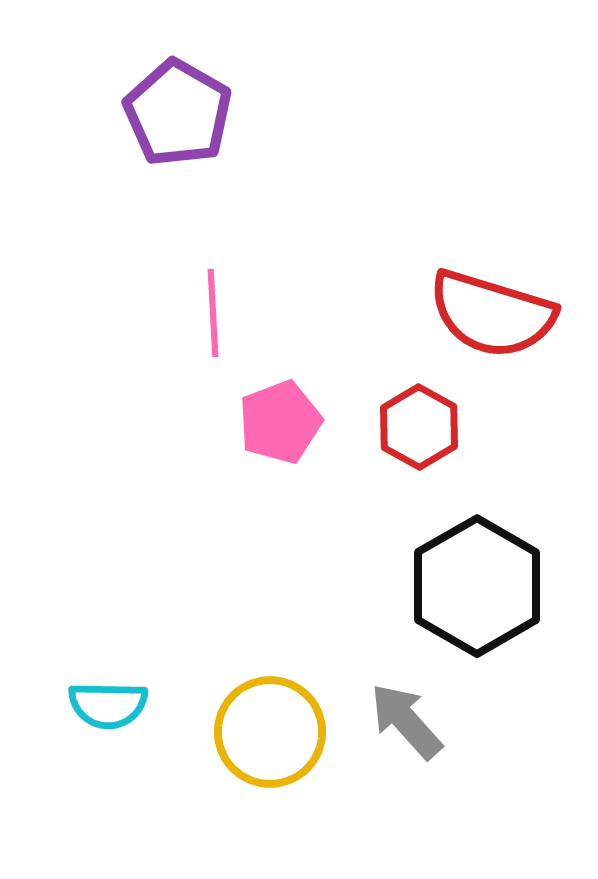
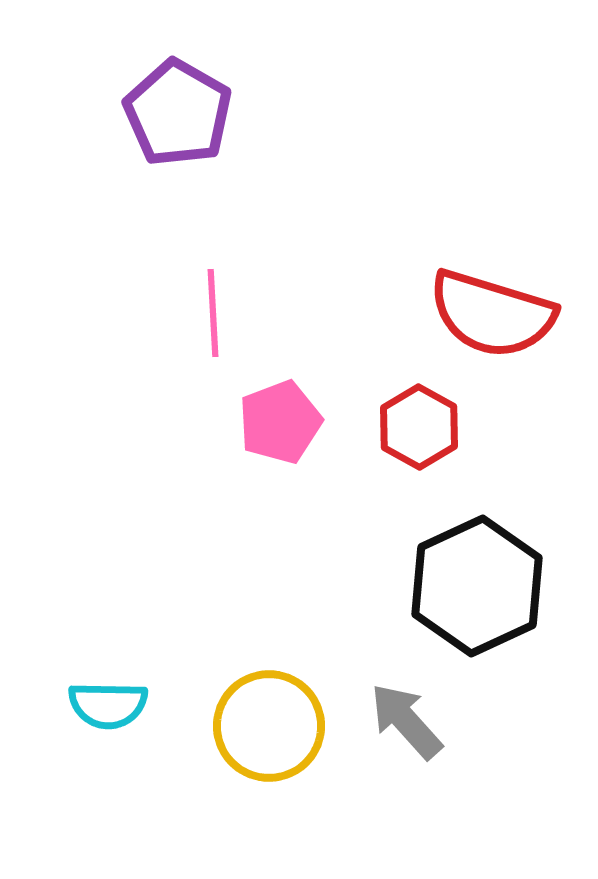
black hexagon: rotated 5 degrees clockwise
yellow circle: moved 1 px left, 6 px up
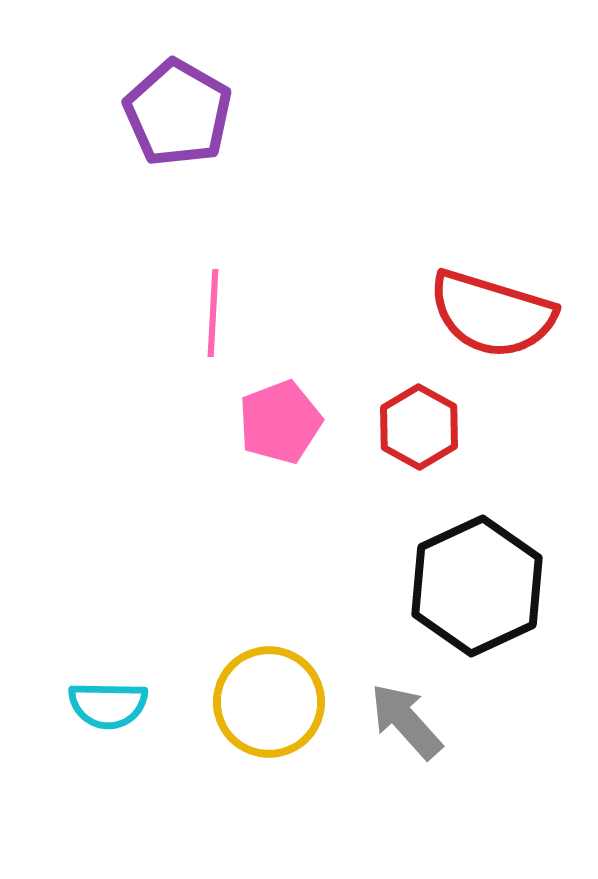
pink line: rotated 6 degrees clockwise
yellow circle: moved 24 px up
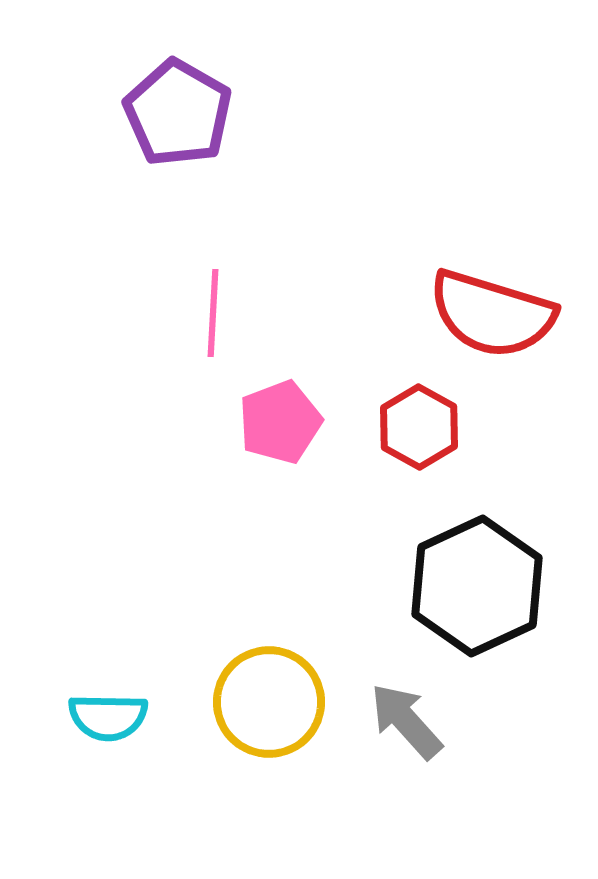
cyan semicircle: moved 12 px down
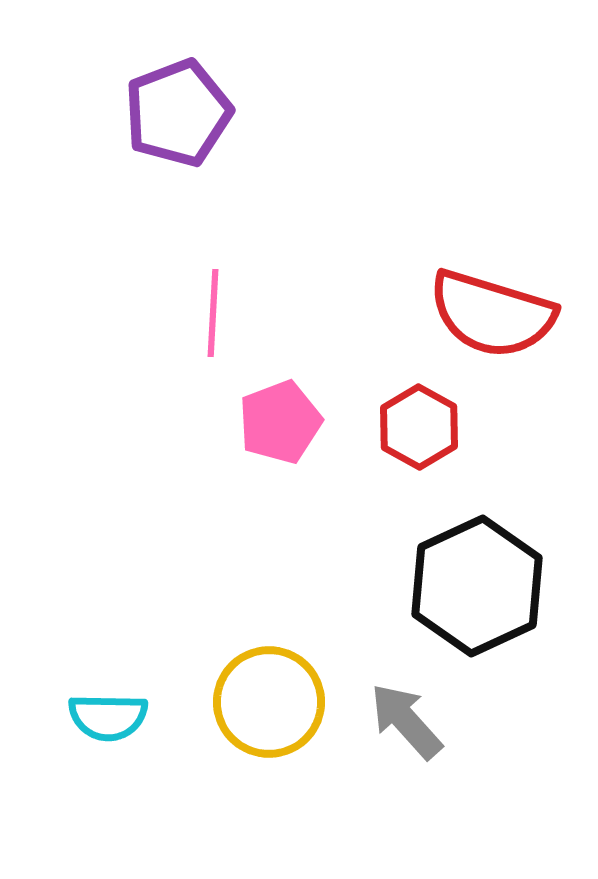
purple pentagon: rotated 21 degrees clockwise
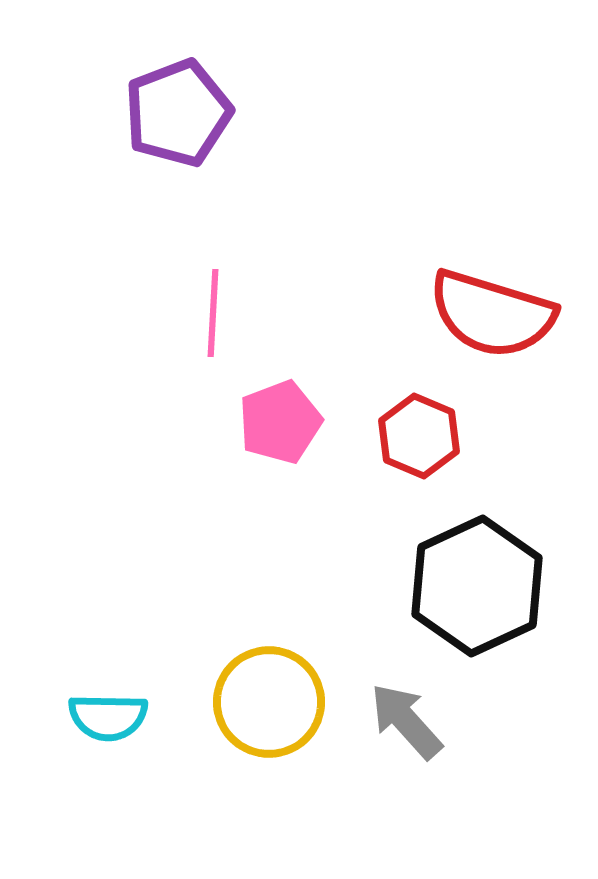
red hexagon: moved 9 px down; rotated 6 degrees counterclockwise
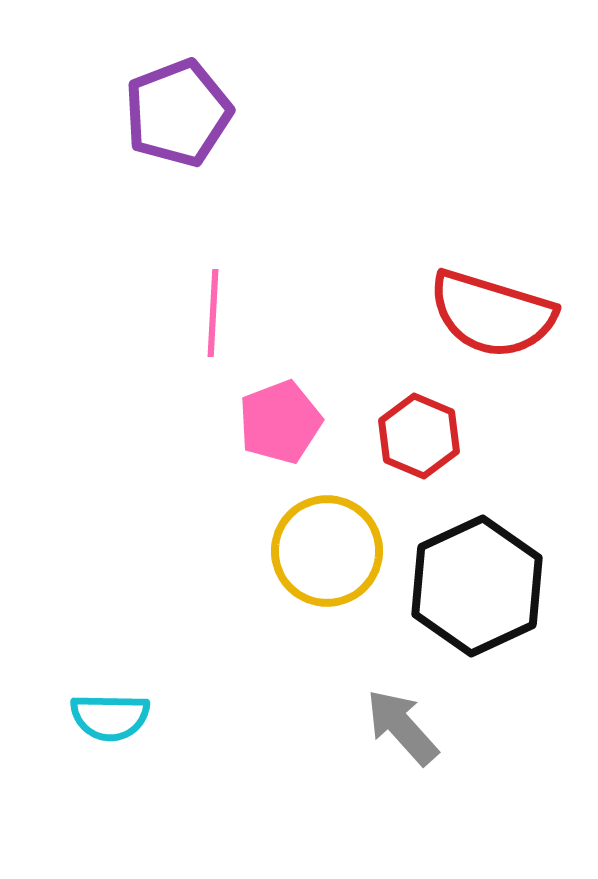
yellow circle: moved 58 px right, 151 px up
cyan semicircle: moved 2 px right
gray arrow: moved 4 px left, 6 px down
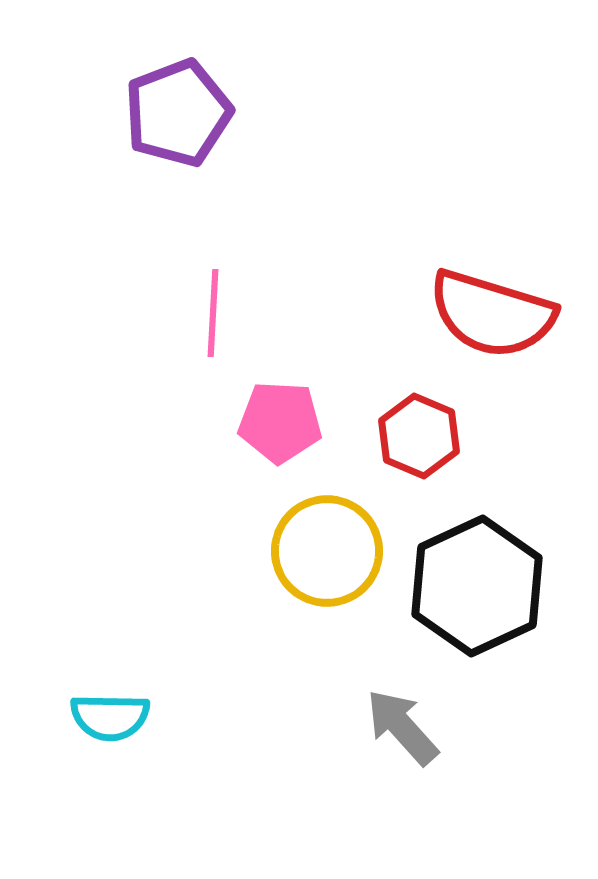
pink pentagon: rotated 24 degrees clockwise
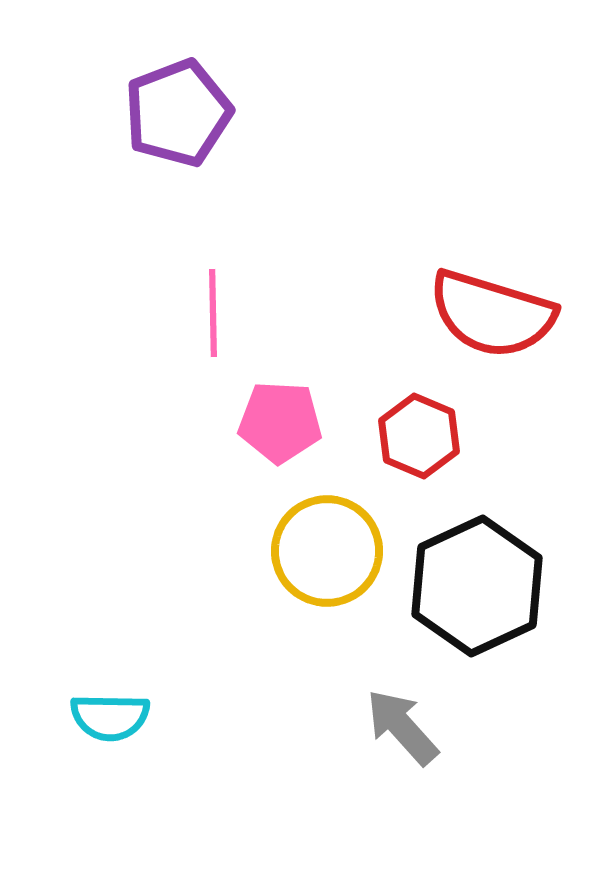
pink line: rotated 4 degrees counterclockwise
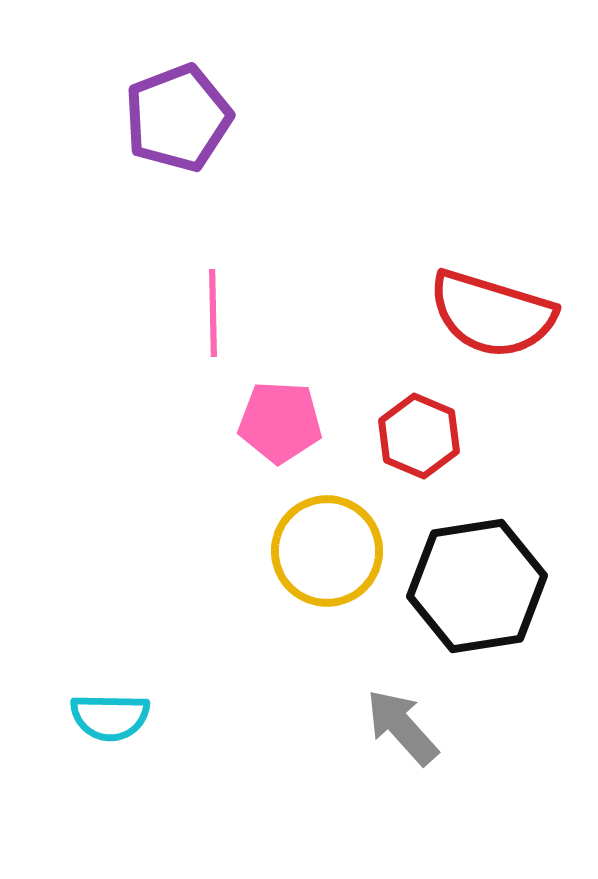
purple pentagon: moved 5 px down
black hexagon: rotated 16 degrees clockwise
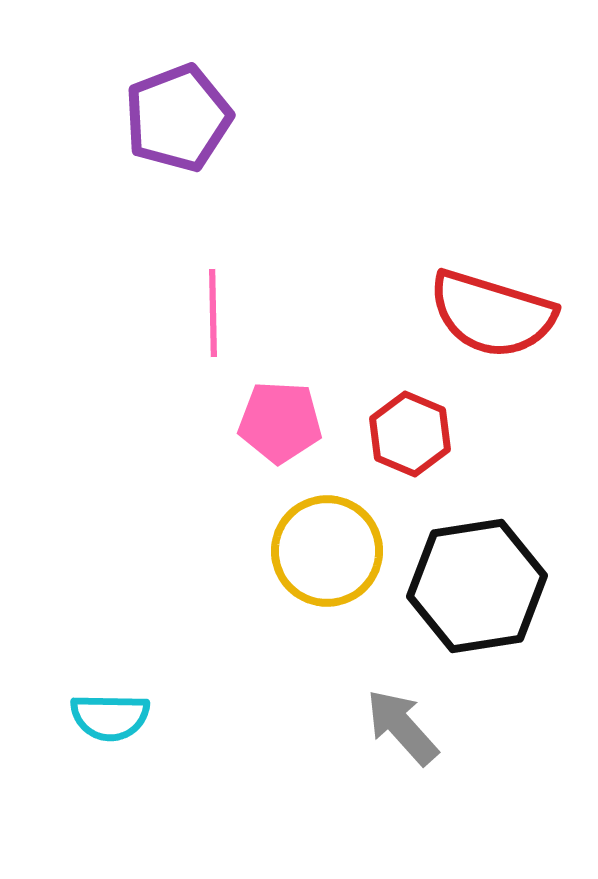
red hexagon: moved 9 px left, 2 px up
